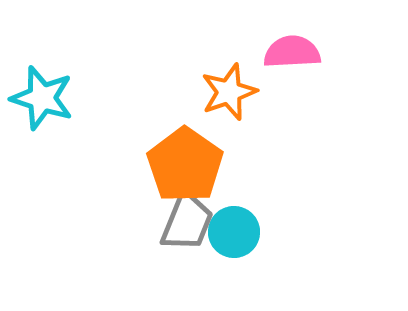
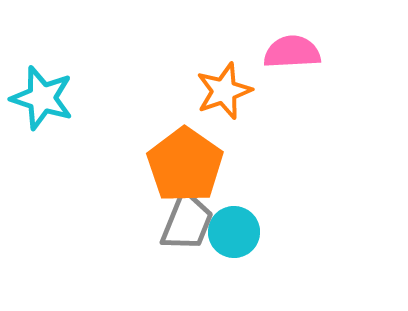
orange star: moved 5 px left, 1 px up
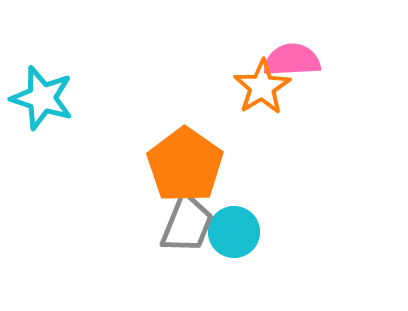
pink semicircle: moved 8 px down
orange star: moved 38 px right, 4 px up; rotated 12 degrees counterclockwise
gray trapezoid: moved 2 px down
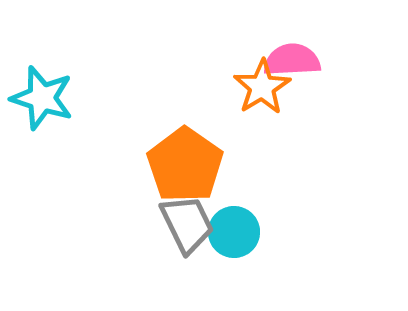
gray trapezoid: rotated 48 degrees counterclockwise
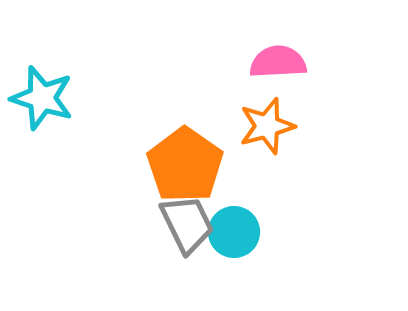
pink semicircle: moved 14 px left, 2 px down
orange star: moved 5 px right, 39 px down; rotated 16 degrees clockwise
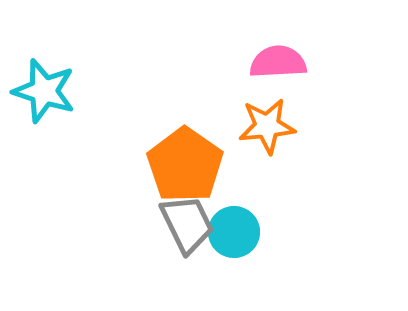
cyan star: moved 2 px right, 7 px up
orange star: rotated 10 degrees clockwise
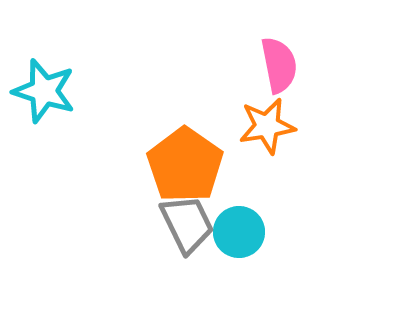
pink semicircle: moved 1 px right, 3 px down; rotated 82 degrees clockwise
orange star: rotated 4 degrees counterclockwise
cyan circle: moved 5 px right
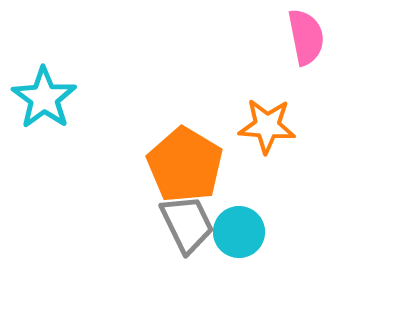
pink semicircle: moved 27 px right, 28 px up
cyan star: moved 7 px down; rotated 18 degrees clockwise
orange star: rotated 14 degrees clockwise
orange pentagon: rotated 4 degrees counterclockwise
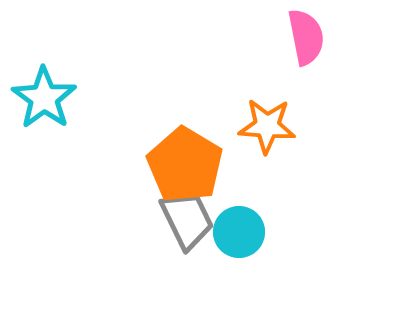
gray trapezoid: moved 4 px up
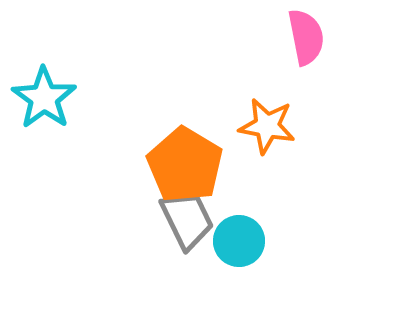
orange star: rotated 6 degrees clockwise
cyan circle: moved 9 px down
